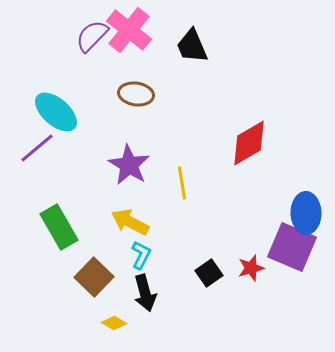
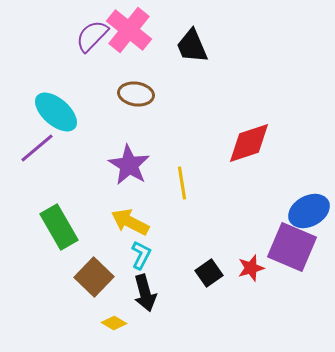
red diamond: rotated 12 degrees clockwise
blue ellipse: moved 3 px right, 2 px up; rotated 63 degrees clockwise
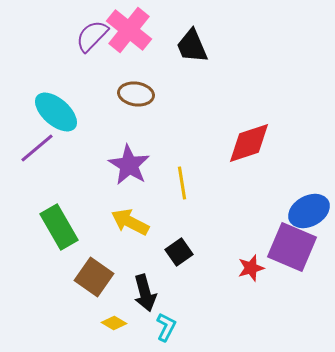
cyan L-shape: moved 25 px right, 72 px down
black square: moved 30 px left, 21 px up
brown square: rotated 9 degrees counterclockwise
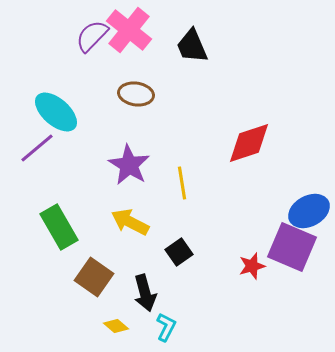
red star: moved 1 px right, 2 px up
yellow diamond: moved 2 px right, 3 px down; rotated 10 degrees clockwise
